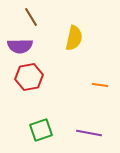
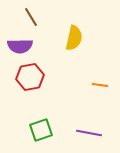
red hexagon: moved 1 px right
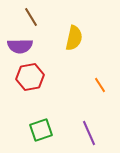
orange line: rotated 49 degrees clockwise
purple line: rotated 55 degrees clockwise
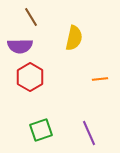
red hexagon: rotated 20 degrees counterclockwise
orange line: moved 6 px up; rotated 63 degrees counterclockwise
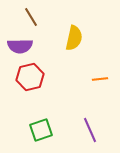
red hexagon: rotated 16 degrees clockwise
purple line: moved 1 px right, 3 px up
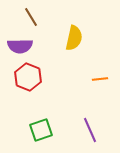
red hexagon: moved 2 px left; rotated 24 degrees counterclockwise
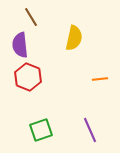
purple semicircle: moved 1 px up; rotated 85 degrees clockwise
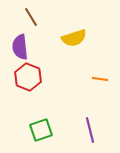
yellow semicircle: rotated 60 degrees clockwise
purple semicircle: moved 2 px down
orange line: rotated 14 degrees clockwise
purple line: rotated 10 degrees clockwise
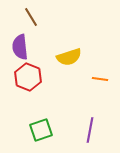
yellow semicircle: moved 5 px left, 19 px down
purple line: rotated 25 degrees clockwise
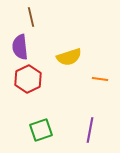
brown line: rotated 18 degrees clockwise
red hexagon: moved 2 px down; rotated 12 degrees clockwise
